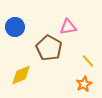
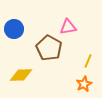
blue circle: moved 1 px left, 2 px down
yellow line: rotated 64 degrees clockwise
yellow diamond: rotated 20 degrees clockwise
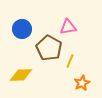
blue circle: moved 8 px right
yellow line: moved 18 px left
orange star: moved 2 px left, 1 px up
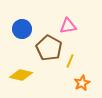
pink triangle: moved 1 px up
yellow diamond: rotated 15 degrees clockwise
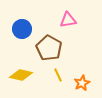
pink triangle: moved 6 px up
yellow line: moved 12 px left, 14 px down; rotated 48 degrees counterclockwise
